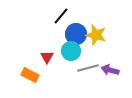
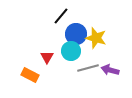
yellow star: moved 3 px down
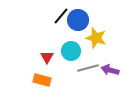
blue circle: moved 2 px right, 14 px up
orange rectangle: moved 12 px right, 5 px down; rotated 12 degrees counterclockwise
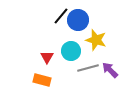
yellow star: moved 2 px down
purple arrow: rotated 30 degrees clockwise
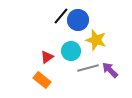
red triangle: rotated 24 degrees clockwise
orange rectangle: rotated 24 degrees clockwise
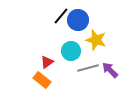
red triangle: moved 5 px down
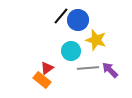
red triangle: moved 6 px down
gray line: rotated 10 degrees clockwise
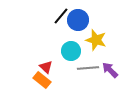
red triangle: moved 1 px left, 1 px up; rotated 40 degrees counterclockwise
